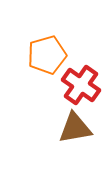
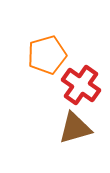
brown triangle: rotated 6 degrees counterclockwise
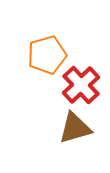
red cross: rotated 12 degrees clockwise
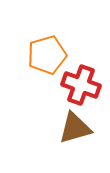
red cross: rotated 27 degrees counterclockwise
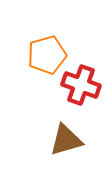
brown triangle: moved 9 px left, 12 px down
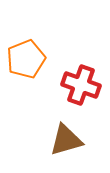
orange pentagon: moved 21 px left, 4 px down; rotated 6 degrees counterclockwise
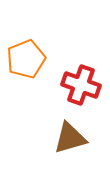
brown triangle: moved 4 px right, 2 px up
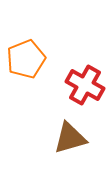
red cross: moved 4 px right; rotated 9 degrees clockwise
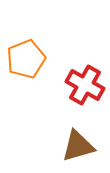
brown triangle: moved 8 px right, 8 px down
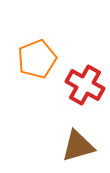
orange pentagon: moved 11 px right
